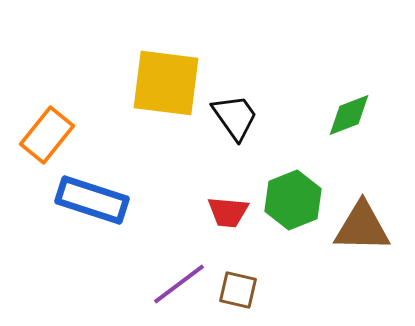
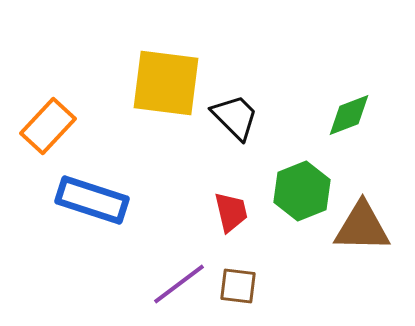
black trapezoid: rotated 10 degrees counterclockwise
orange rectangle: moved 1 px right, 9 px up; rotated 4 degrees clockwise
green hexagon: moved 9 px right, 9 px up
red trapezoid: moved 3 px right; rotated 108 degrees counterclockwise
brown square: moved 4 px up; rotated 6 degrees counterclockwise
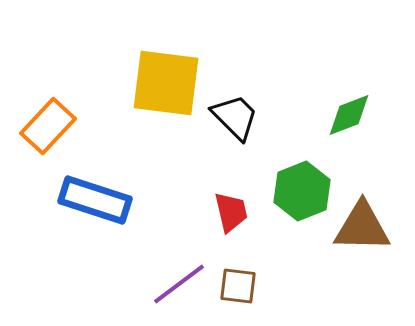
blue rectangle: moved 3 px right
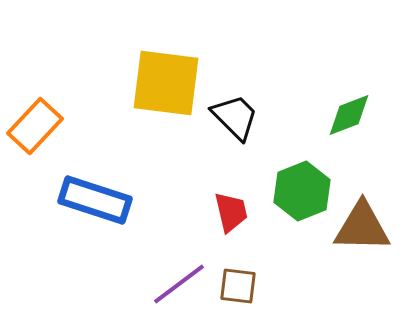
orange rectangle: moved 13 px left
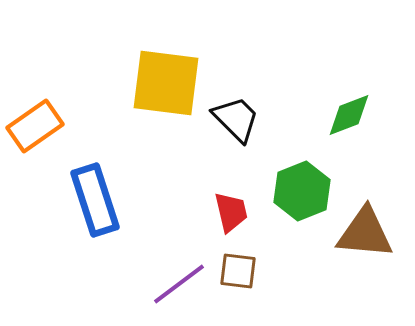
black trapezoid: moved 1 px right, 2 px down
orange rectangle: rotated 12 degrees clockwise
blue rectangle: rotated 54 degrees clockwise
brown triangle: moved 3 px right, 6 px down; rotated 4 degrees clockwise
brown square: moved 15 px up
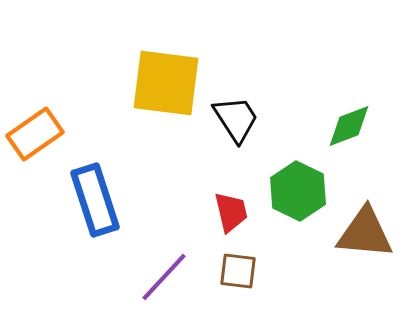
green diamond: moved 11 px down
black trapezoid: rotated 12 degrees clockwise
orange rectangle: moved 8 px down
green hexagon: moved 4 px left; rotated 12 degrees counterclockwise
purple line: moved 15 px left, 7 px up; rotated 10 degrees counterclockwise
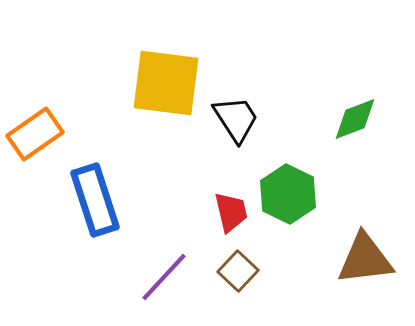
green diamond: moved 6 px right, 7 px up
green hexagon: moved 10 px left, 3 px down
brown triangle: moved 26 px down; rotated 12 degrees counterclockwise
brown square: rotated 36 degrees clockwise
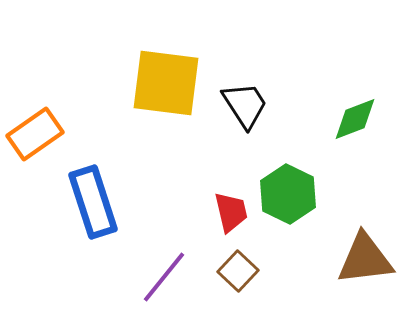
black trapezoid: moved 9 px right, 14 px up
blue rectangle: moved 2 px left, 2 px down
purple line: rotated 4 degrees counterclockwise
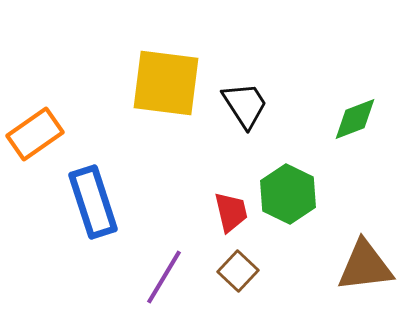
brown triangle: moved 7 px down
purple line: rotated 8 degrees counterclockwise
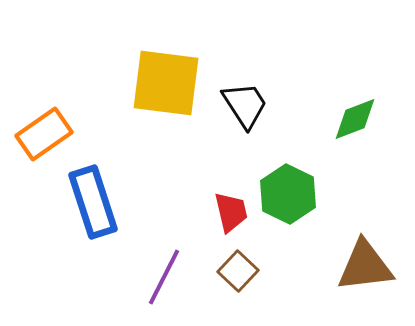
orange rectangle: moved 9 px right
purple line: rotated 4 degrees counterclockwise
